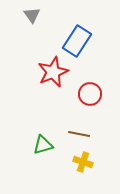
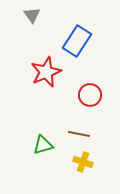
red star: moved 7 px left
red circle: moved 1 px down
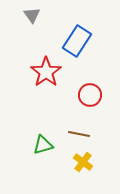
red star: rotated 12 degrees counterclockwise
yellow cross: rotated 18 degrees clockwise
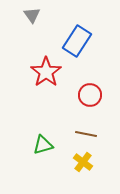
brown line: moved 7 px right
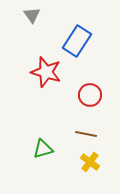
red star: rotated 20 degrees counterclockwise
green triangle: moved 4 px down
yellow cross: moved 7 px right
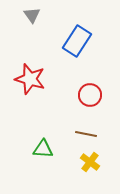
red star: moved 16 px left, 7 px down
green triangle: rotated 20 degrees clockwise
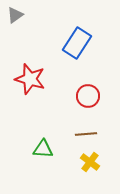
gray triangle: moved 17 px left; rotated 30 degrees clockwise
blue rectangle: moved 2 px down
red circle: moved 2 px left, 1 px down
brown line: rotated 15 degrees counterclockwise
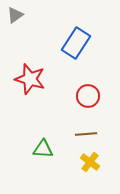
blue rectangle: moved 1 px left
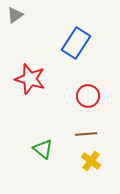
green triangle: rotated 35 degrees clockwise
yellow cross: moved 1 px right, 1 px up
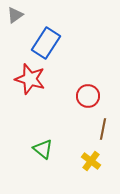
blue rectangle: moved 30 px left
brown line: moved 17 px right, 5 px up; rotated 75 degrees counterclockwise
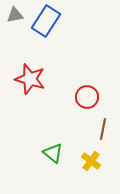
gray triangle: rotated 24 degrees clockwise
blue rectangle: moved 22 px up
red circle: moved 1 px left, 1 px down
green triangle: moved 10 px right, 4 px down
